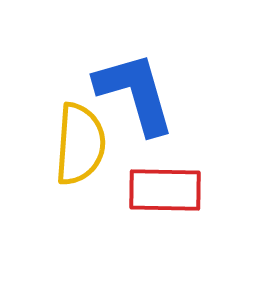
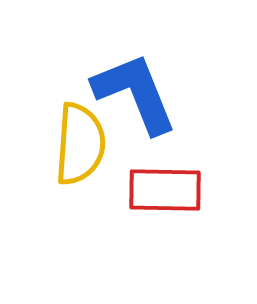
blue L-shape: rotated 6 degrees counterclockwise
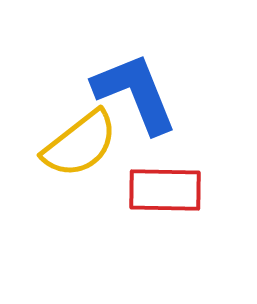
yellow semicircle: rotated 48 degrees clockwise
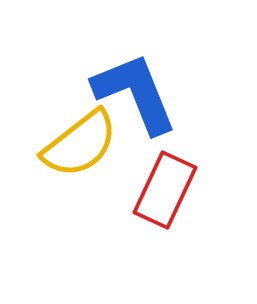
red rectangle: rotated 66 degrees counterclockwise
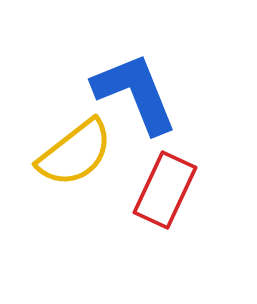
yellow semicircle: moved 5 px left, 9 px down
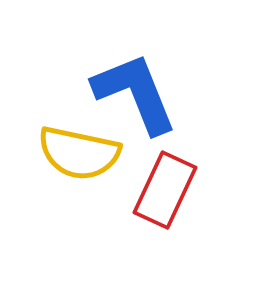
yellow semicircle: moved 4 px right; rotated 50 degrees clockwise
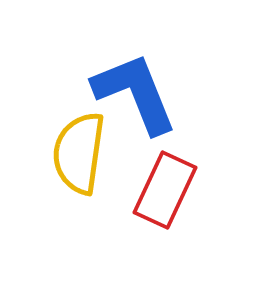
yellow semicircle: rotated 86 degrees clockwise
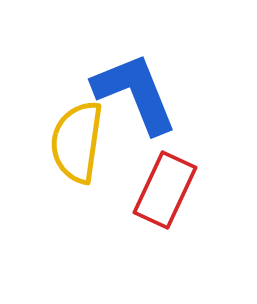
yellow semicircle: moved 2 px left, 11 px up
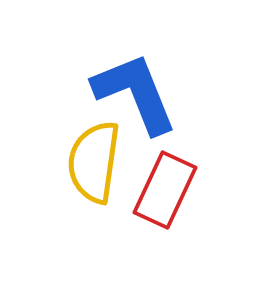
yellow semicircle: moved 17 px right, 20 px down
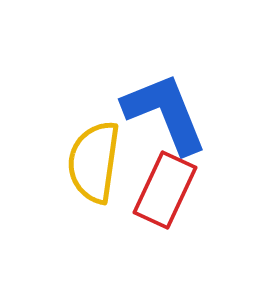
blue L-shape: moved 30 px right, 20 px down
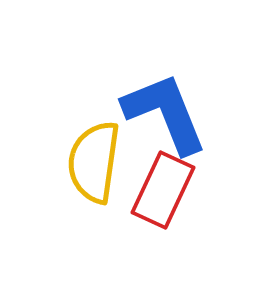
red rectangle: moved 2 px left
